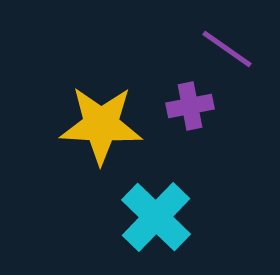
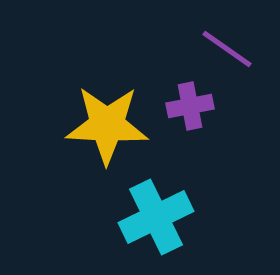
yellow star: moved 6 px right
cyan cross: rotated 20 degrees clockwise
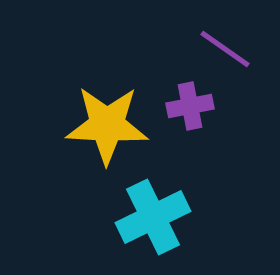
purple line: moved 2 px left
cyan cross: moved 3 px left
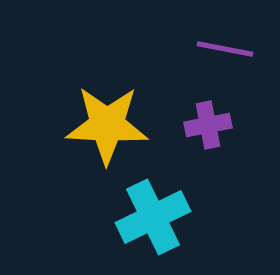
purple line: rotated 24 degrees counterclockwise
purple cross: moved 18 px right, 19 px down
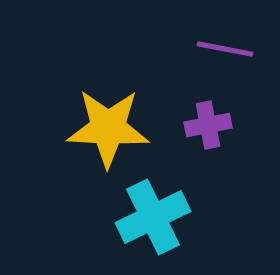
yellow star: moved 1 px right, 3 px down
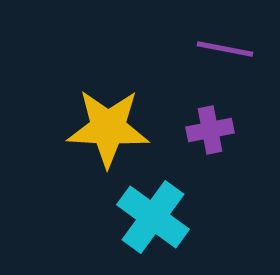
purple cross: moved 2 px right, 5 px down
cyan cross: rotated 28 degrees counterclockwise
